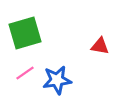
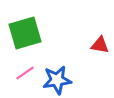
red triangle: moved 1 px up
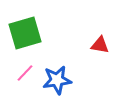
pink line: rotated 12 degrees counterclockwise
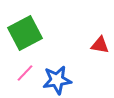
green square: rotated 12 degrees counterclockwise
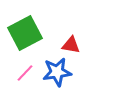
red triangle: moved 29 px left
blue star: moved 8 px up
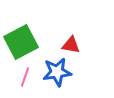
green square: moved 4 px left, 9 px down
pink line: moved 4 px down; rotated 24 degrees counterclockwise
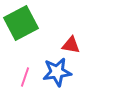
green square: moved 19 px up
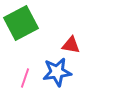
pink line: moved 1 px down
